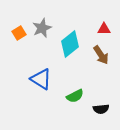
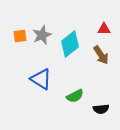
gray star: moved 7 px down
orange square: moved 1 px right, 3 px down; rotated 24 degrees clockwise
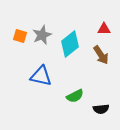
orange square: rotated 24 degrees clockwise
blue triangle: moved 3 px up; rotated 20 degrees counterclockwise
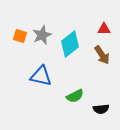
brown arrow: moved 1 px right
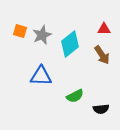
orange square: moved 5 px up
blue triangle: rotated 10 degrees counterclockwise
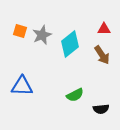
blue triangle: moved 19 px left, 10 px down
green semicircle: moved 1 px up
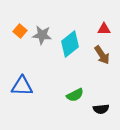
orange square: rotated 24 degrees clockwise
gray star: rotated 30 degrees clockwise
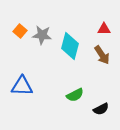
cyan diamond: moved 2 px down; rotated 36 degrees counterclockwise
black semicircle: rotated 21 degrees counterclockwise
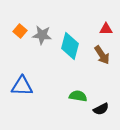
red triangle: moved 2 px right
green semicircle: moved 3 px right, 1 px down; rotated 144 degrees counterclockwise
